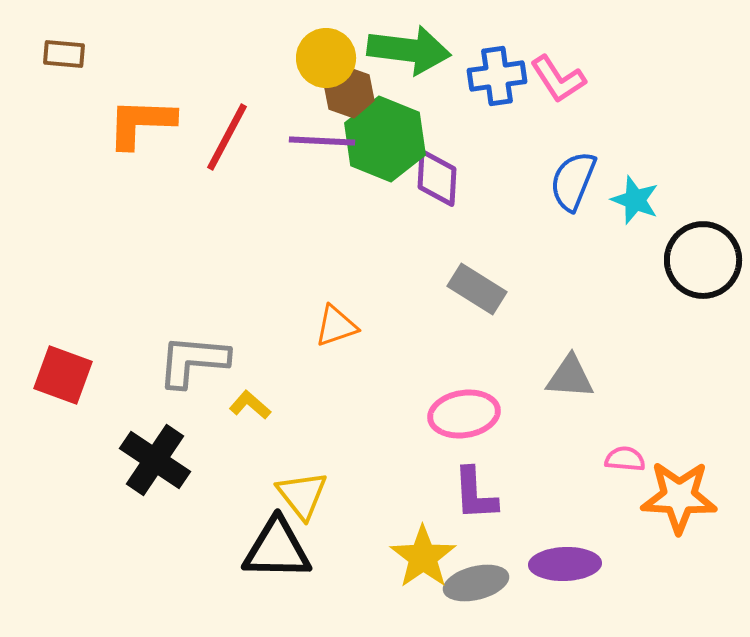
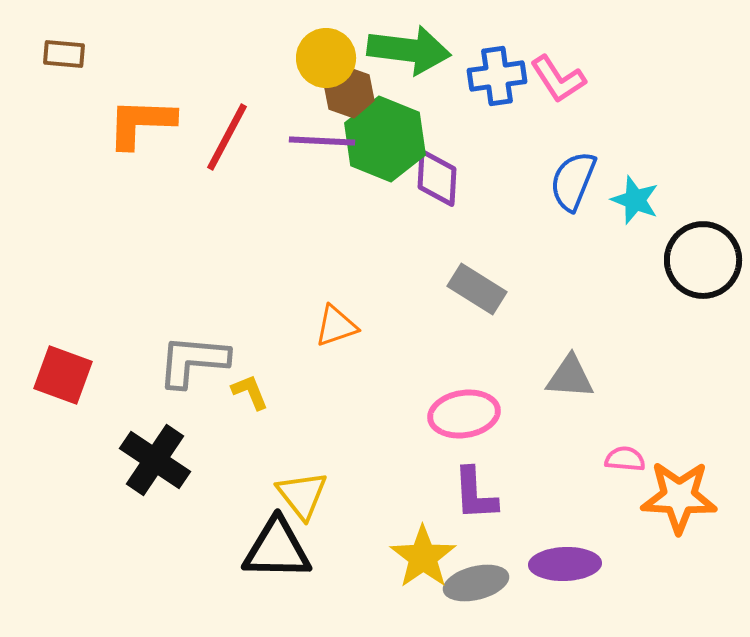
yellow L-shape: moved 13 px up; rotated 27 degrees clockwise
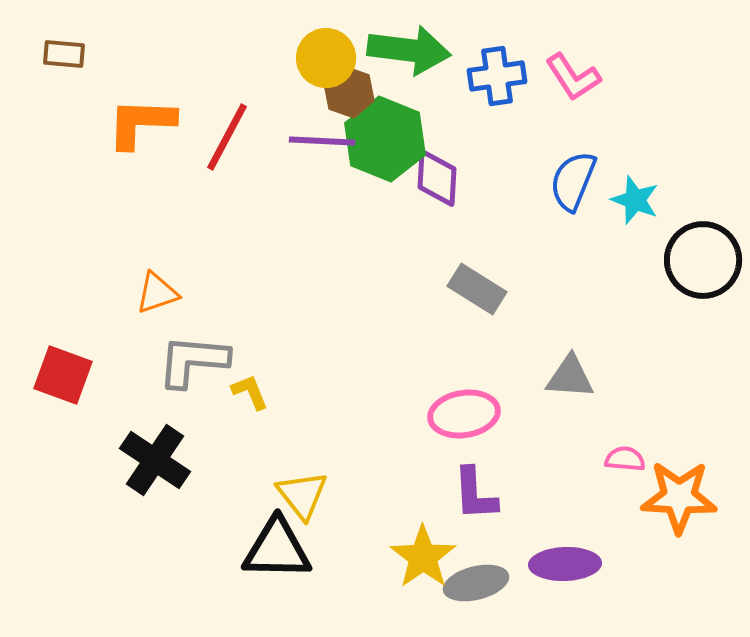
pink L-shape: moved 15 px right, 2 px up
orange triangle: moved 179 px left, 33 px up
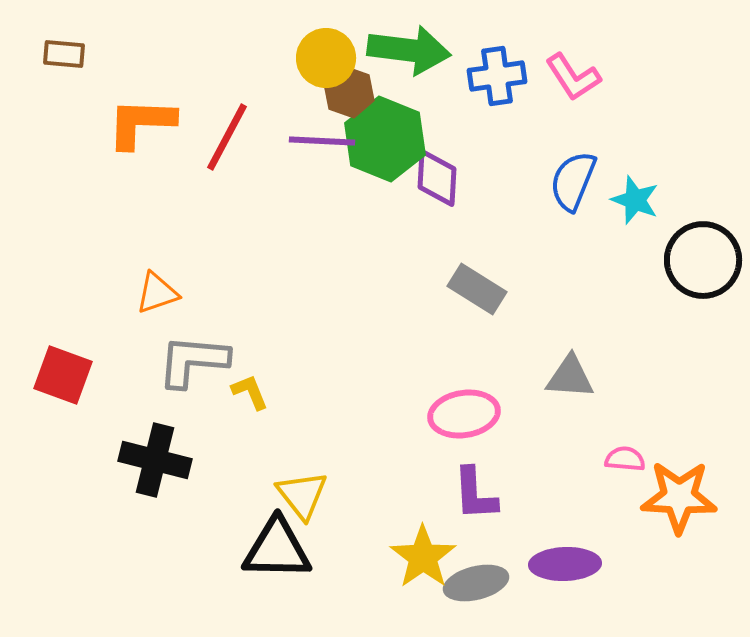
black cross: rotated 20 degrees counterclockwise
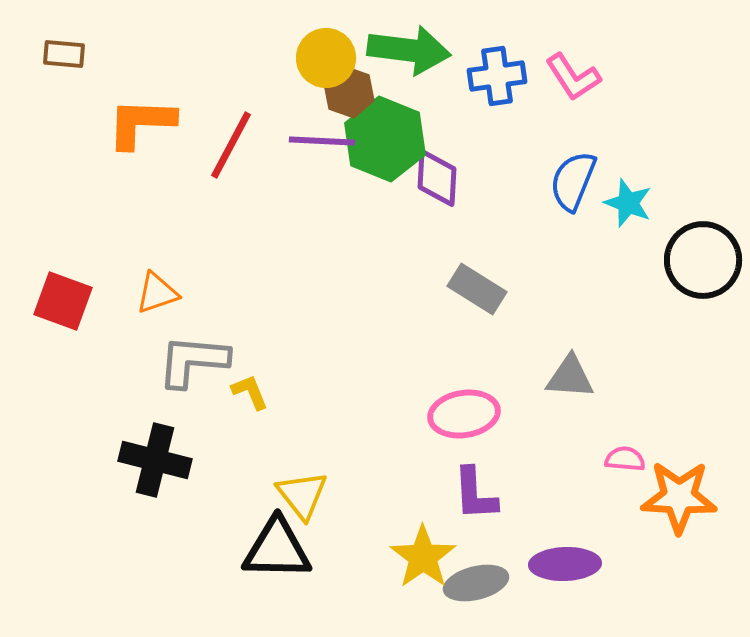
red line: moved 4 px right, 8 px down
cyan star: moved 7 px left, 3 px down
red square: moved 74 px up
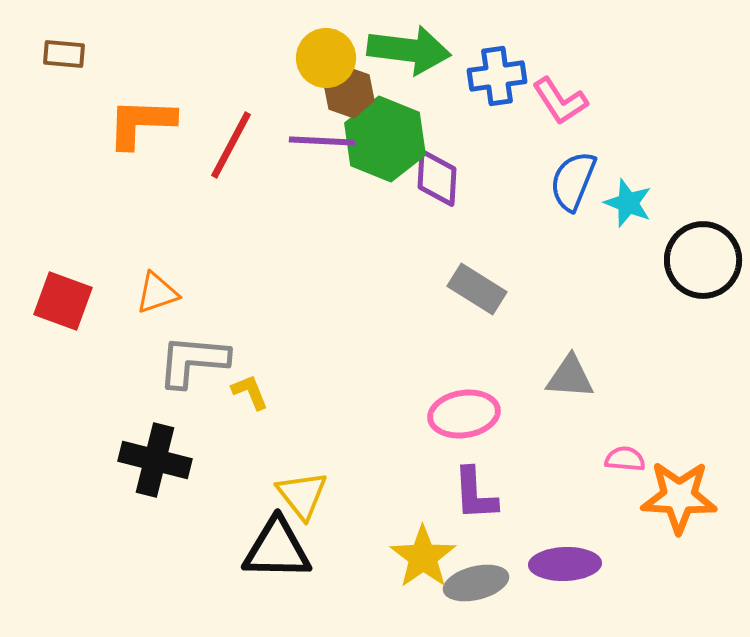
pink L-shape: moved 13 px left, 24 px down
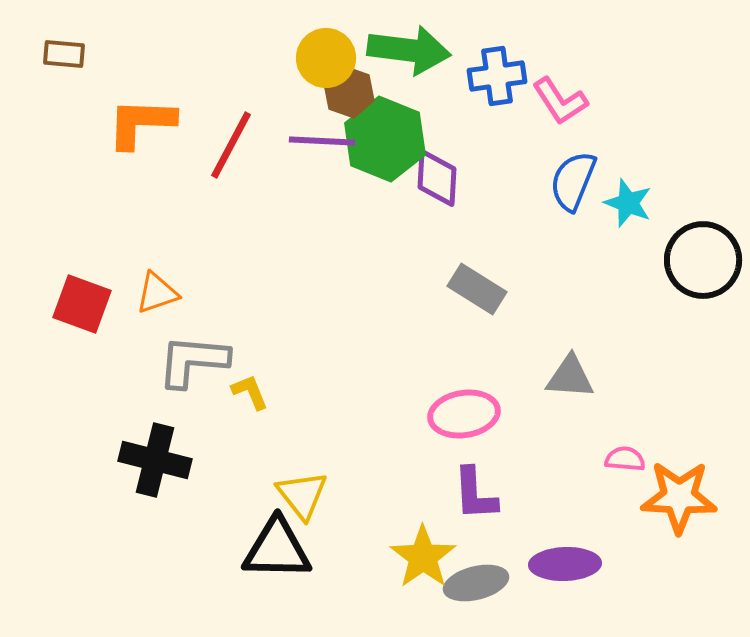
red square: moved 19 px right, 3 px down
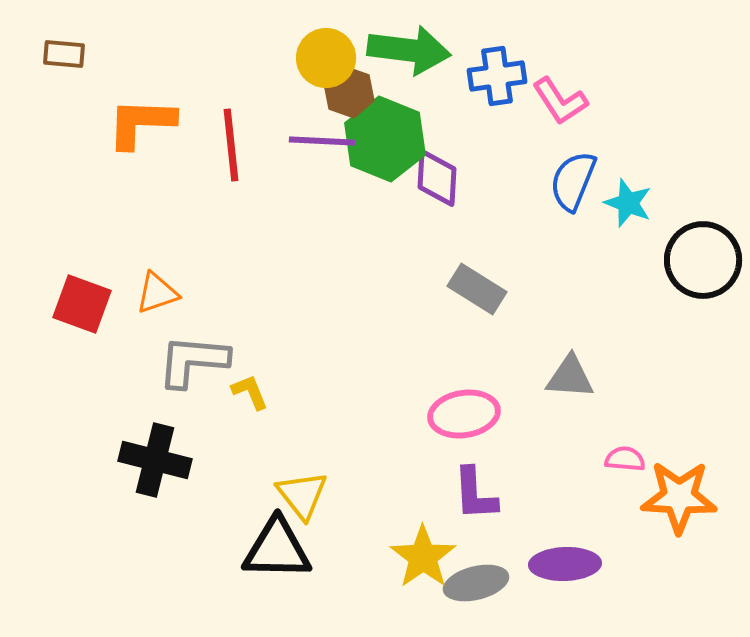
red line: rotated 34 degrees counterclockwise
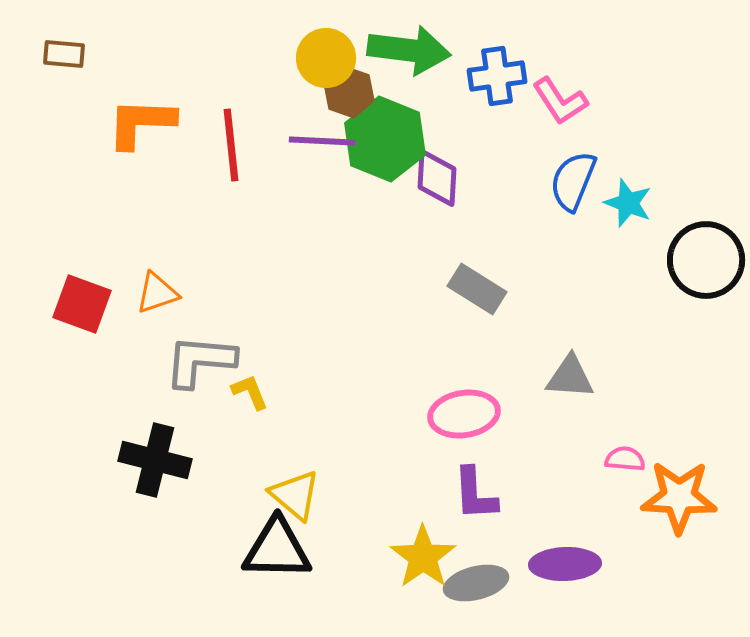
black circle: moved 3 px right
gray L-shape: moved 7 px right
yellow triangle: moved 7 px left; rotated 12 degrees counterclockwise
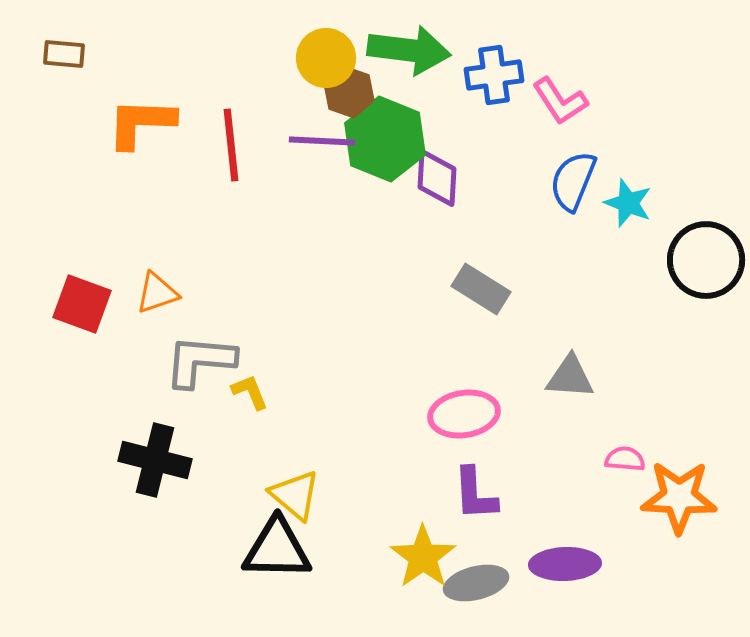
blue cross: moved 3 px left, 1 px up
gray rectangle: moved 4 px right
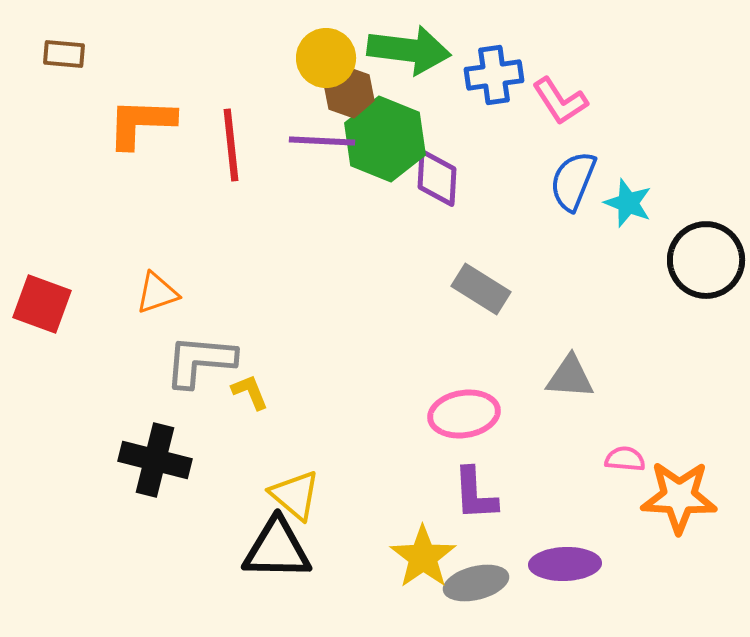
red square: moved 40 px left
